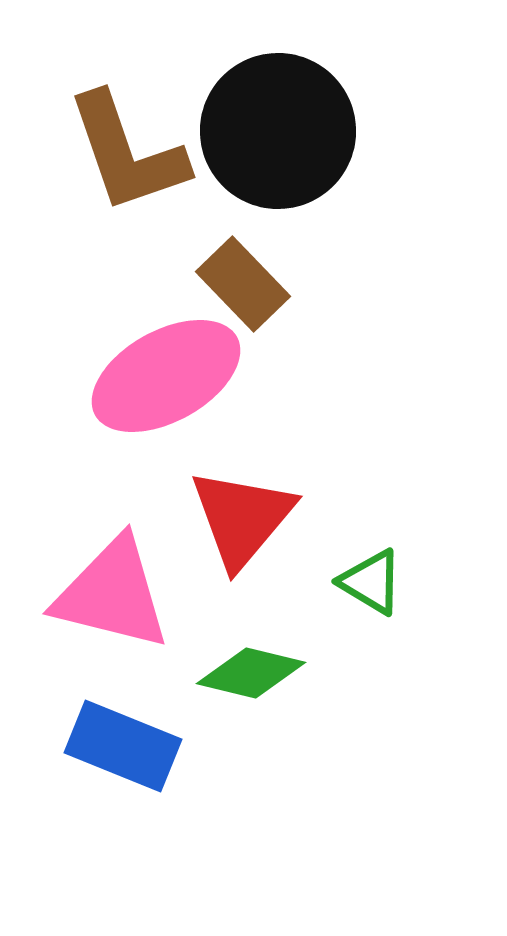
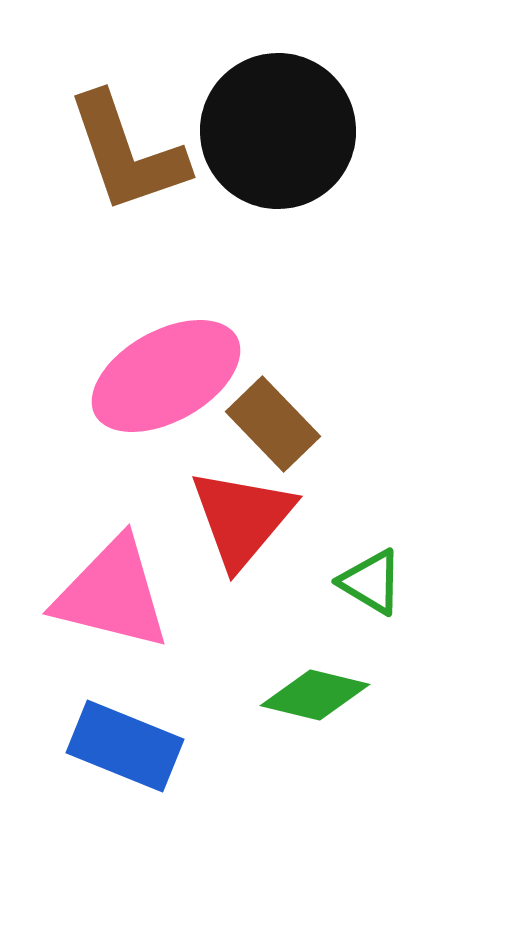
brown rectangle: moved 30 px right, 140 px down
green diamond: moved 64 px right, 22 px down
blue rectangle: moved 2 px right
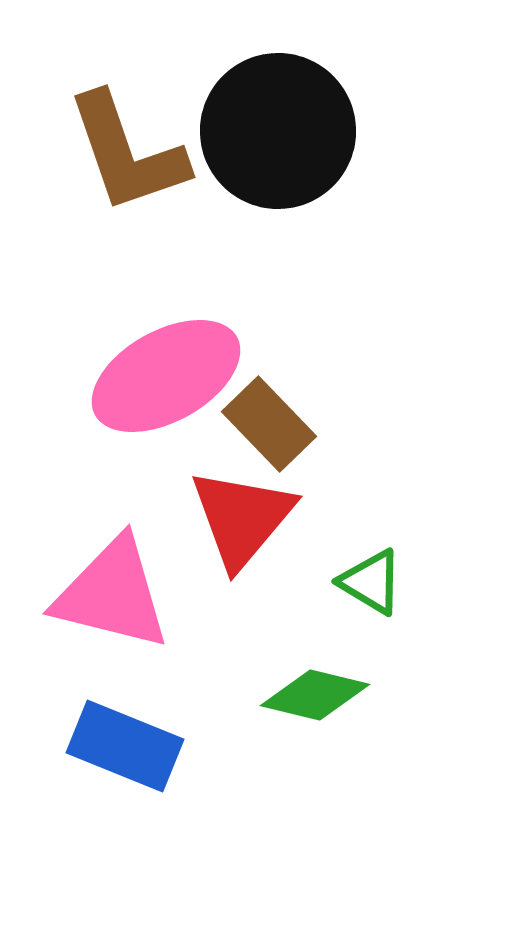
brown rectangle: moved 4 px left
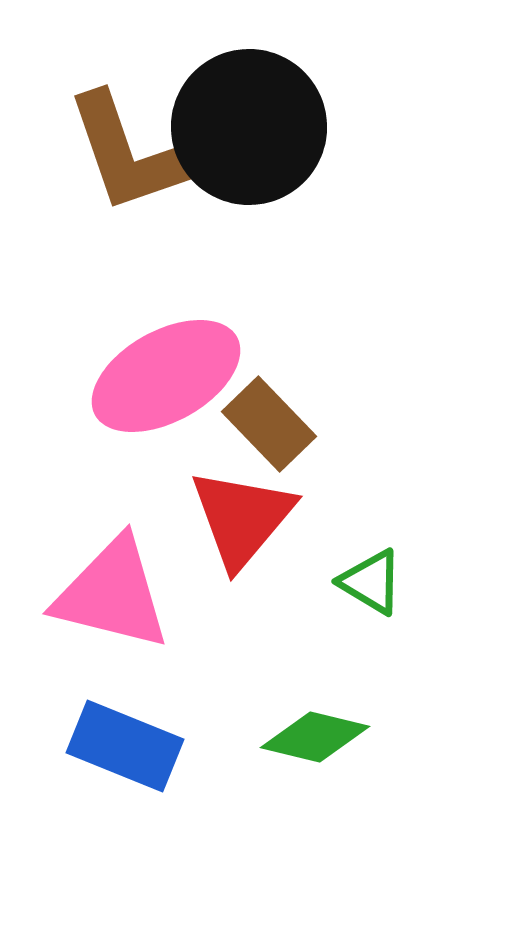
black circle: moved 29 px left, 4 px up
green diamond: moved 42 px down
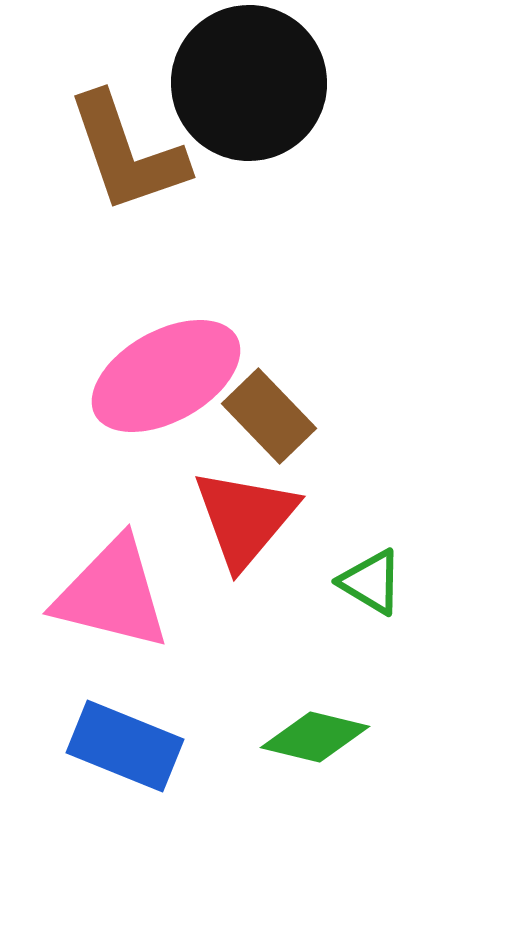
black circle: moved 44 px up
brown rectangle: moved 8 px up
red triangle: moved 3 px right
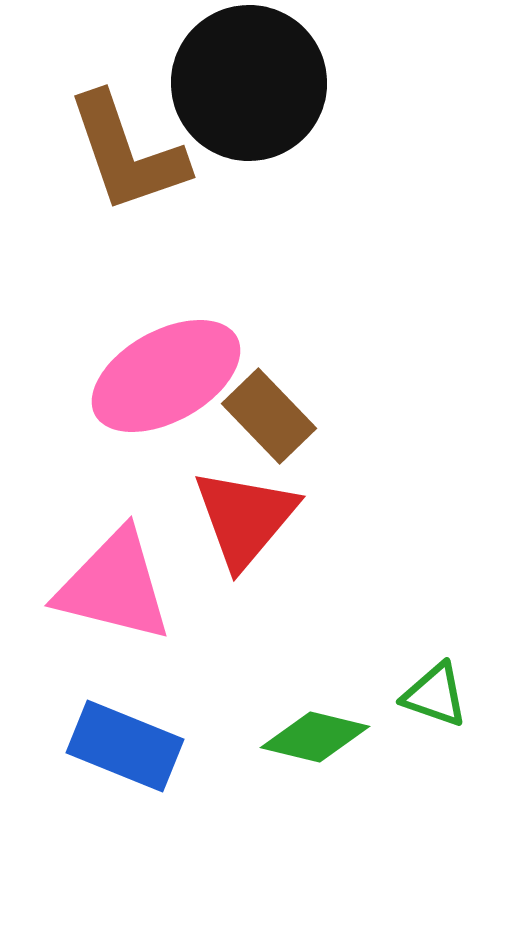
green triangle: moved 64 px right, 113 px down; rotated 12 degrees counterclockwise
pink triangle: moved 2 px right, 8 px up
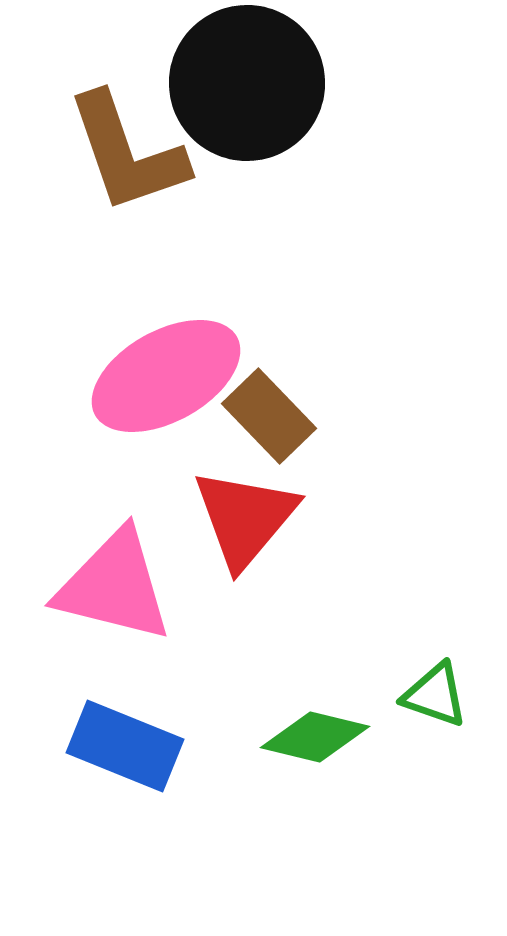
black circle: moved 2 px left
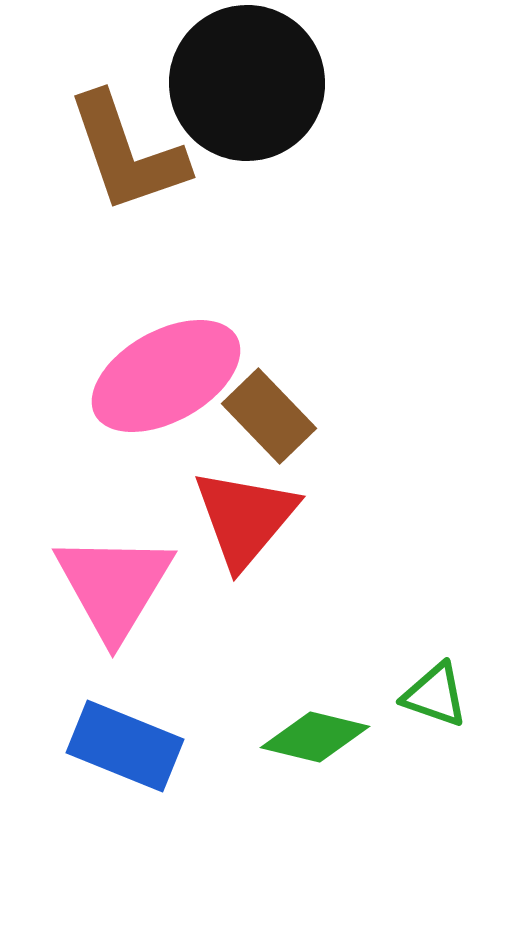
pink triangle: rotated 47 degrees clockwise
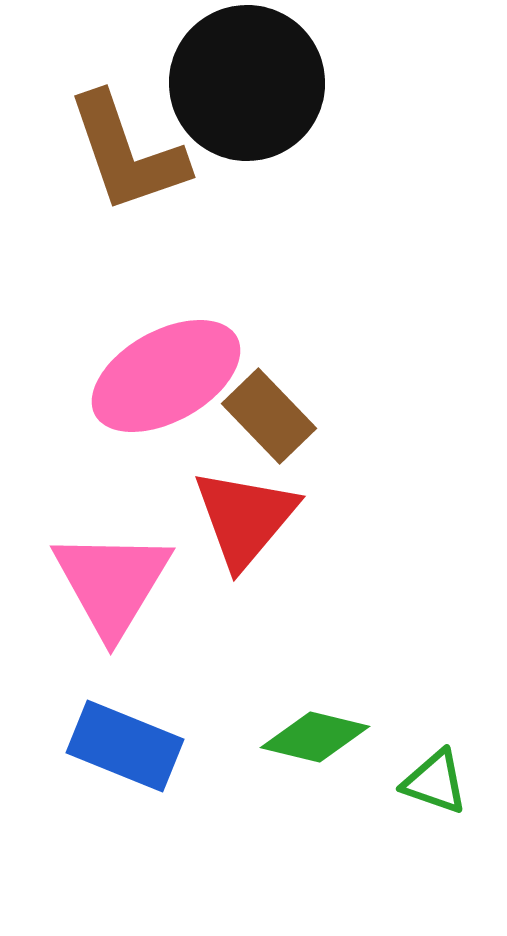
pink triangle: moved 2 px left, 3 px up
green triangle: moved 87 px down
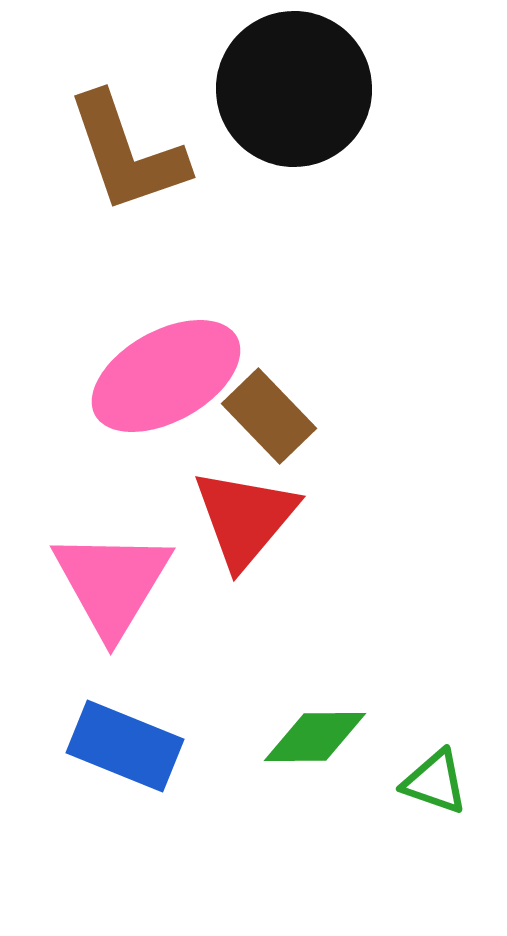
black circle: moved 47 px right, 6 px down
green diamond: rotated 14 degrees counterclockwise
